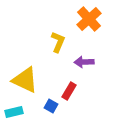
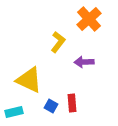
yellow L-shape: rotated 15 degrees clockwise
yellow triangle: moved 4 px right
red rectangle: moved 3 px right, 12 px down; rotated 36 degrees counterclockwise
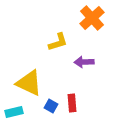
orange cross: moved 3 px right, 1 px up
yellow L-shape: rotated 35 degrees clockwise
yellow triangle: moved 3 px down
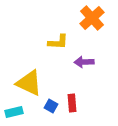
yellow L-shape: rotated 20 degrees clockwise
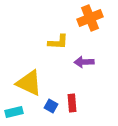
orange cross: moved 2 px left; rotated 20 degrees clockwise
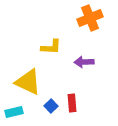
yellow L-shape: moved 7 px left, 5 px down
yellow triangle: moved 1 px left, 1 px up
blue square: rotated 16 degrees clockwise
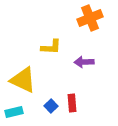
yellow triangle: moved 5 px left, 2 px up
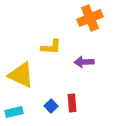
yellow triangle: moved 2 px left, 5 px up
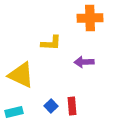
orange cross: rotated 20 degrees clockwise
yellow L-shape: moved 4 px up
red rectangle: moved 3 px down
